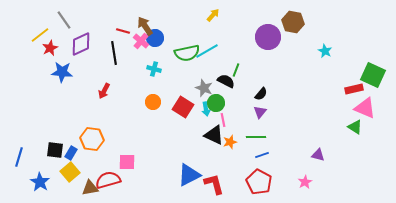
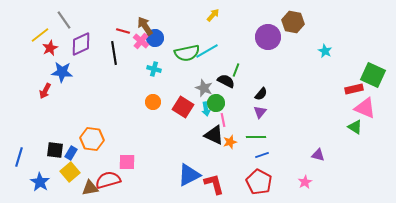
red arrow at (104, 91): moved 59 px left
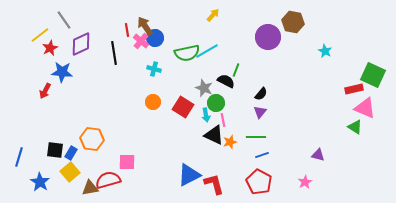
red line at (123, 31): moved 4 px right, 1 px up; rotated 64 degrees clockwise
cyan arrow at (206, 109): moved 6 px down
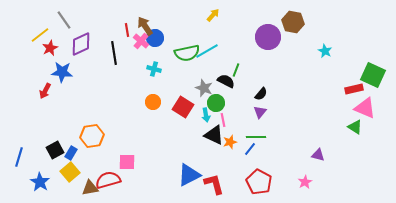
orange hexagon at (92, 139): moved 3 px up; rotated 15 degrees counterclockwise
black square at (55, 150): rotated 36 degrees counterclockwise
blue line at (262, 155): moved 12 px left, 6 px up; rotated 32 degrees counterclockwise
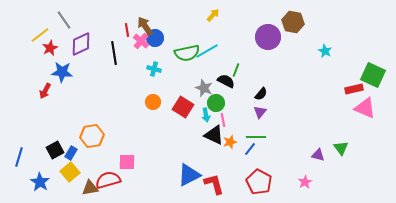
green triangle at (355, 127): moved 14 px left, 21 px down; rotated 21 degrees clockwise
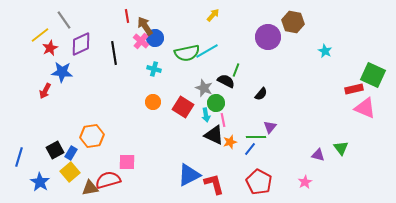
red line at (127, 30): moved 14 px up
purple triangle at (260, 112): moved 10 px right, 15 px down
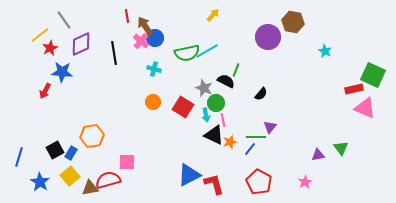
purple triangle at (318, 155): rotated 24 degrees counterclockwise
yellow square at (70, 172): moved 4 px down
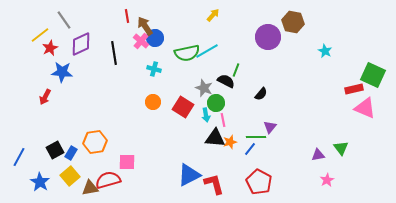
red arrow at (45, 91): moved 6 px down
black triangle at (214, 135): moved 1 px right, 3 px down; rotated 20 degrees counterclockwise
orange hexagon at (92, 136): moved 3 px right, 6 px down
blue line at (19, 157): rotated 12 degrees clockwise
pink star at (305, 182): moved 22 px right, 2 px up
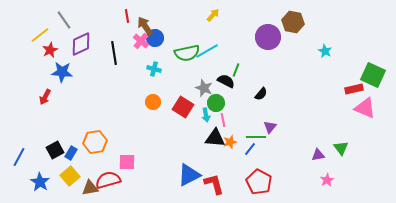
red star at (50, 48): moved 2 px down
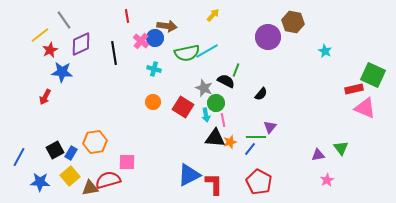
brown arrow at (145, 26): moved 22 px right; rotated 132 degrees clockwise
blue star at (40, 182): rotated 30 degrees counterclockwise
red L-shape at (214, 184): rotated 15 degrees clockwise
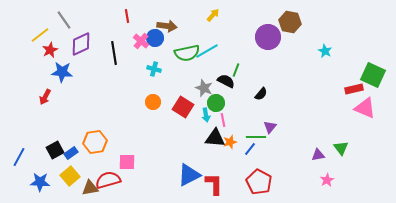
brown hexagon at (293, 22): moved 3 px left
blue rectangle at (71, 153): rotated 24 degrees clockwise
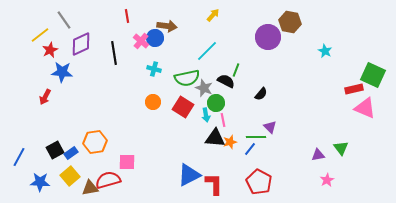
cyan line at (207, 51): rotated 15 degrees counterclockwise
green semicircle at (187, 53): moved 25 px down
purple triangle at (270, 127): rotated 24 degrees counterclockwise
